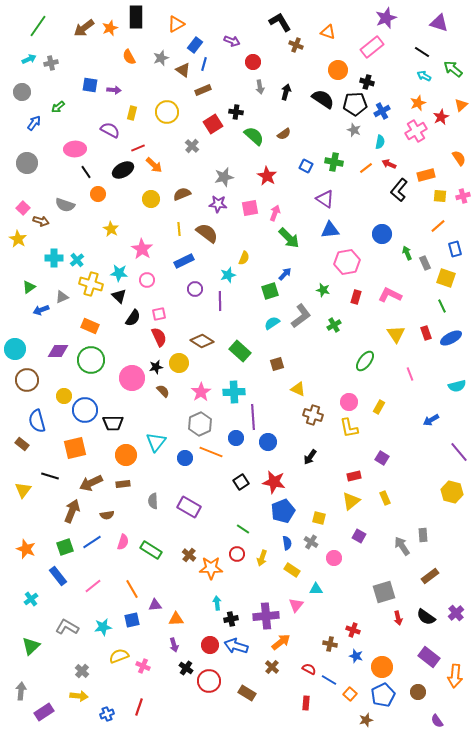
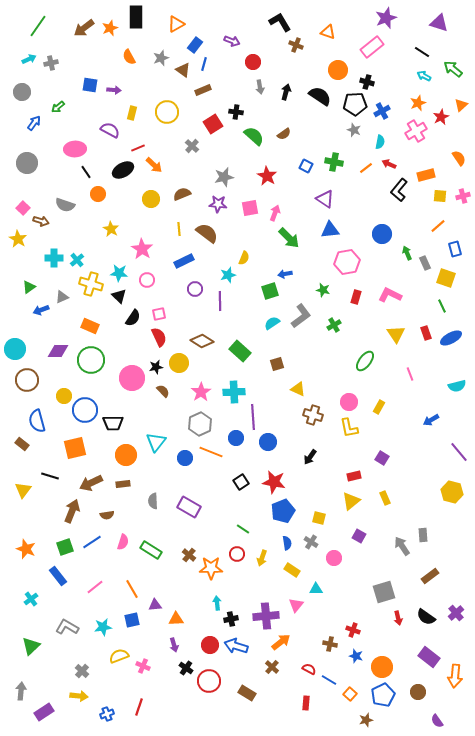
black semicircle at (323, 99): moved 3 px left, 3 px up
blue arrow at (285, 274): rotated 144 degrees counterclockwise
pink line at (93, 586): moved 2 px right, 1 px down
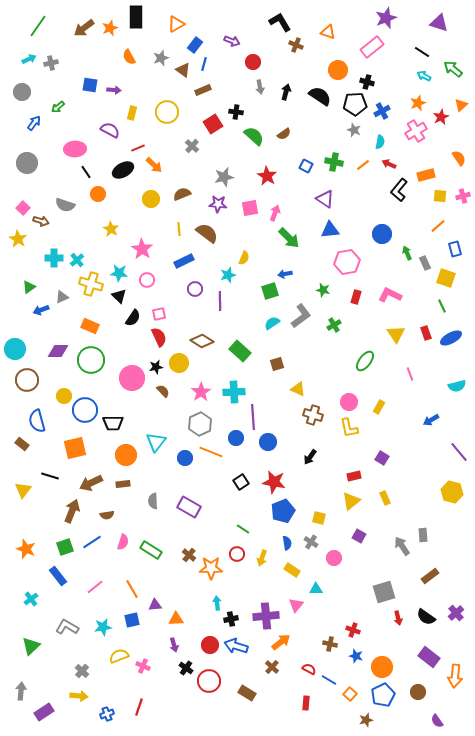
orange line at (366, 168): moved 3 px left, 3 px up
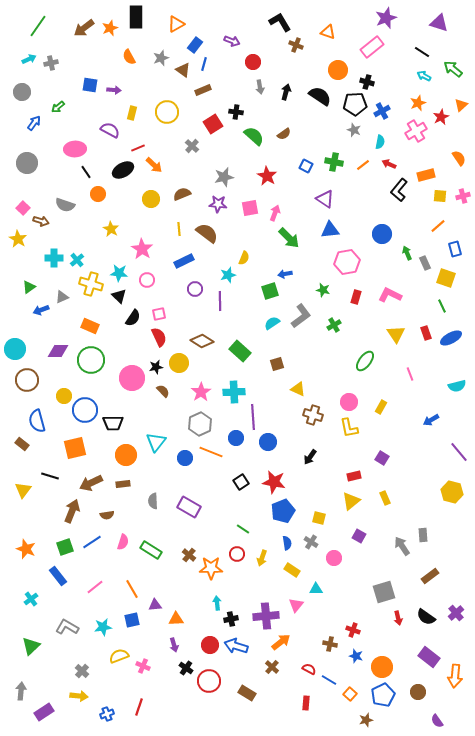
yellow rectangle at (379, 407): moved 2 px right
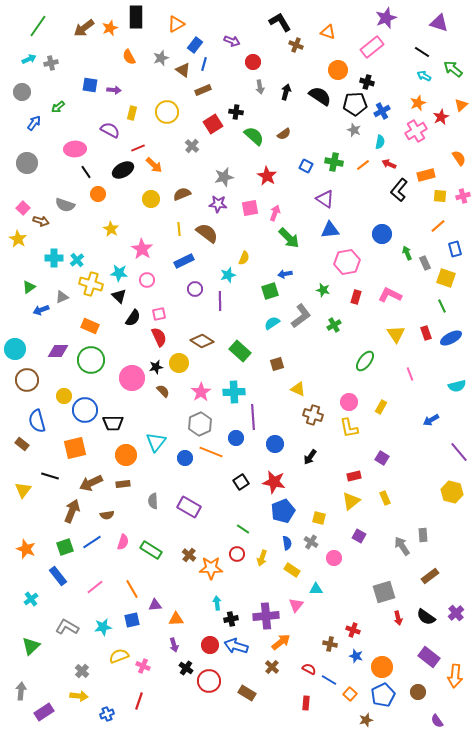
blue circle at (268, 442): moved 7 px right, 2 px down
red line at (139, 707): moved 6 px up
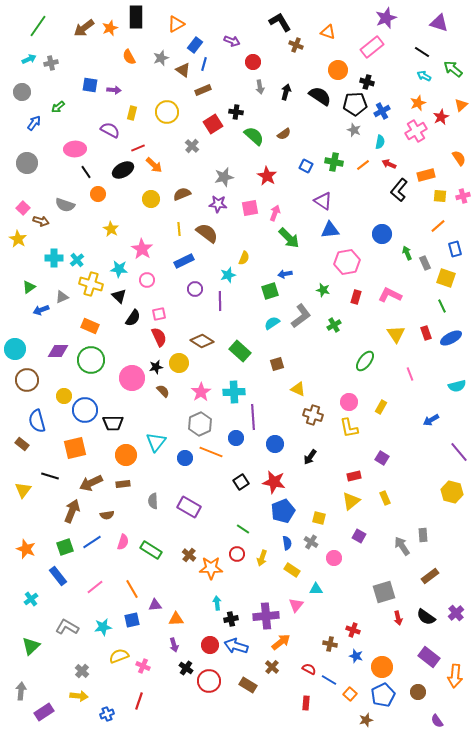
purple triangle at (325, 199): moved 2 px left, 2 px down
cyan star at (119, 273): moved 4 px up
brown rectangle at (247, 693): moved 1 px right, 8 px up
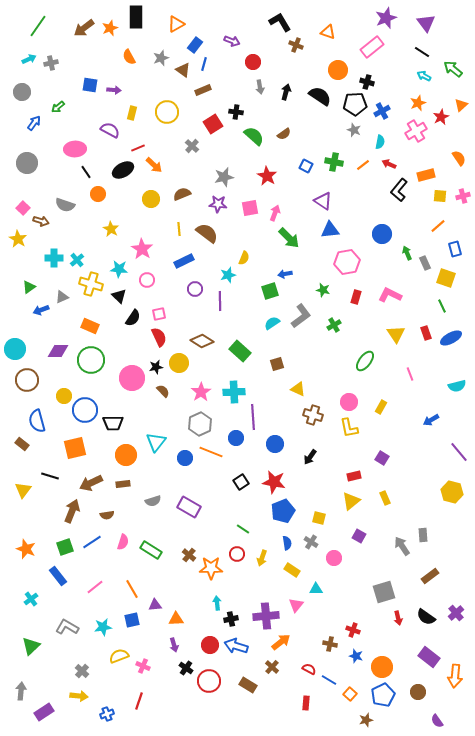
purple triangle at (439, 23): moved 13 px left; rotated 36 degrees clockwise
gray semicircle at (153, 501): rotated 105 degrees counterclockwise
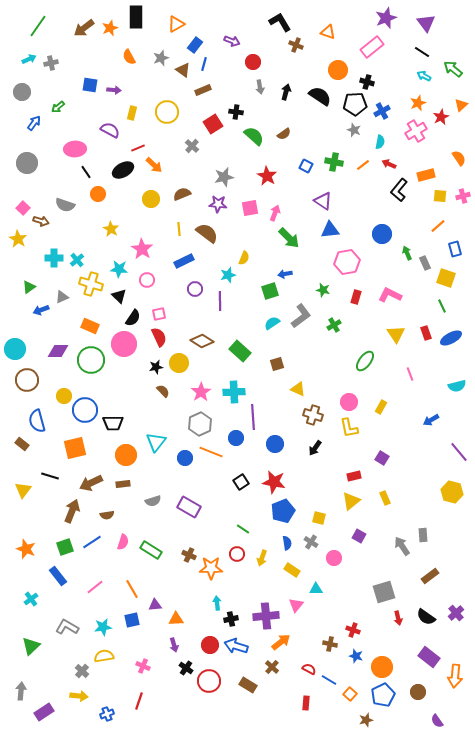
pink circle at (132, 378): moved 8 px left, 34 px up
black arrow at (310, 457): moved 5 px right, 9 px up
brown cross at (189, 555): rotated 16 degrees counterclockwise
yellow semicircle at (119, 656): moved 15 px left; rotated 12 degrees clockwise
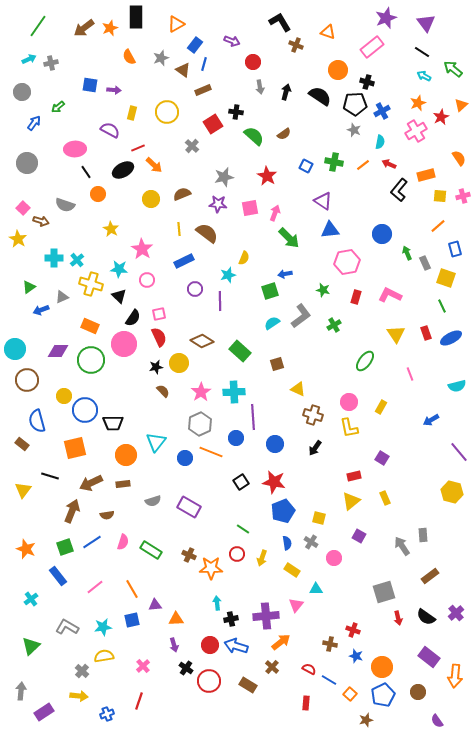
pink cross at (143, 666): rotated 24 degrees clockwise
